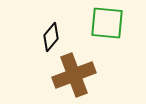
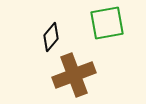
green square: rotated 15 degrees counterclockwise
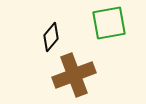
green square: moved 2 px right
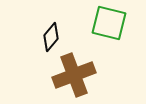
green square: rotated 24 degrees clockwise
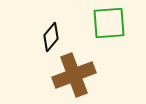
green square: rotated 18 degrees counterclockwise
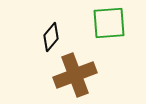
brown cross: moved 1 px right
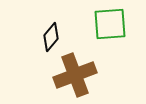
green square: moved 1 px right, 1 px down
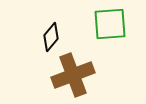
brown cross: moved 2 px left
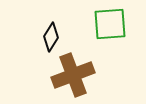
black diamond: rotated 8 degrees counterclockwise
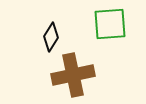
brown cross: rotated 9 degrees clockwise
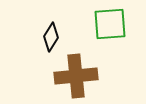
brown cross: moved 3 px right, 1 px down; rotated 6 degrees clockwise
